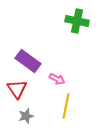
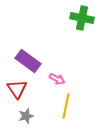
green cross: moved 5 px right, 3 px up
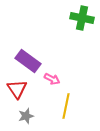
pink arrow: moved 5 px left
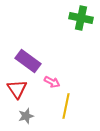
green cross: moved 1 px left
pink arrow: moved 3 px down
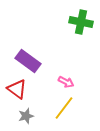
green cross: moved 4 px down
pink arrow: moved 14 px right
red triangle: rotated 20 degrees counterclockwise
yellow line: moved 2 px left, 2 px down; rotated 25 degrees clockwise
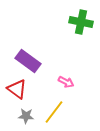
yellow line: moved 10 px left, 4 px down
gray star: rotated 21 degrees clockwise
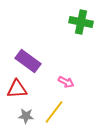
red triangle: rotated 40 degrees counterclockwise
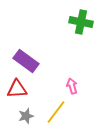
purple rectangle: moved 2 px left
pink arrow: moved 6 px right, 4 px down; rotated 133 degrees counterclockwise
yellow line: moved 2 px right
gray star: rotated 21 degrees counterclockwise
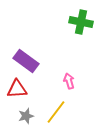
pink arrow: moved 3 px left, 5 px up
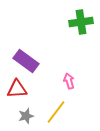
green cross: rotated 20 degrees counterclockwise
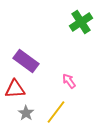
green cross: rotated 25 degrees counterclockwise
pink arrow: rotated 21 degrees counterclockwise
red triangle: moved 2 px left
gray star: moved 3 px up; rotated 21 degrees counterclockwise
